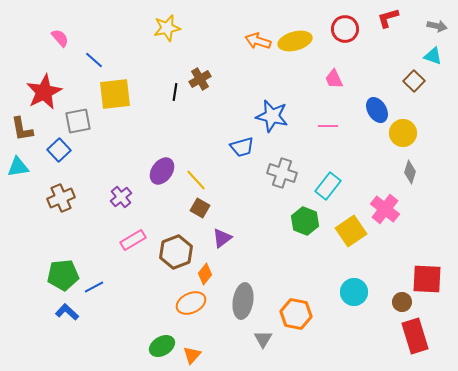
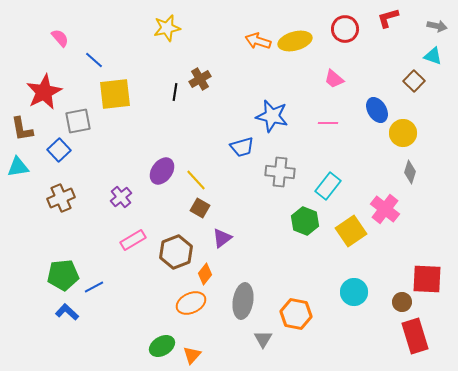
pink trapezoid at (334, 79): rotated 25 degrees counterclockwise
pink line at (328, 126): moved 3 px up
gray cross at (282, 173): moved 2 px left, 1 px up; rotated 12 degrees counterclockwise
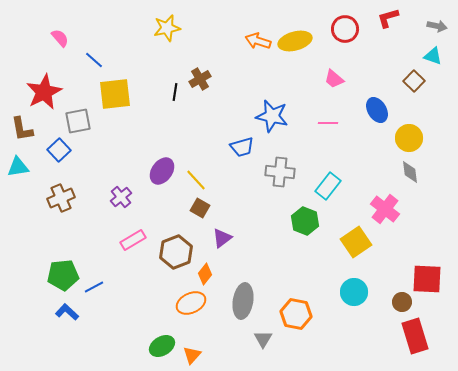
yellow circle at (403, 133): moved 6 px right, 5 px down
gray diamond at (410, 172): rotated 25 degrees counterclockwise
yellow square at (351, 231): moved 5 px right, 11 px down
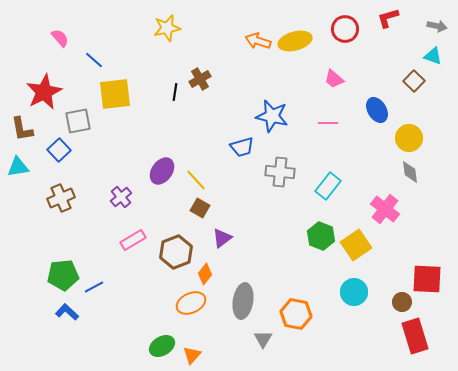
green hexagon at (305, 221): moved 16 px right, 15 px down
yellow square at (356, 242): moved 3 px down
